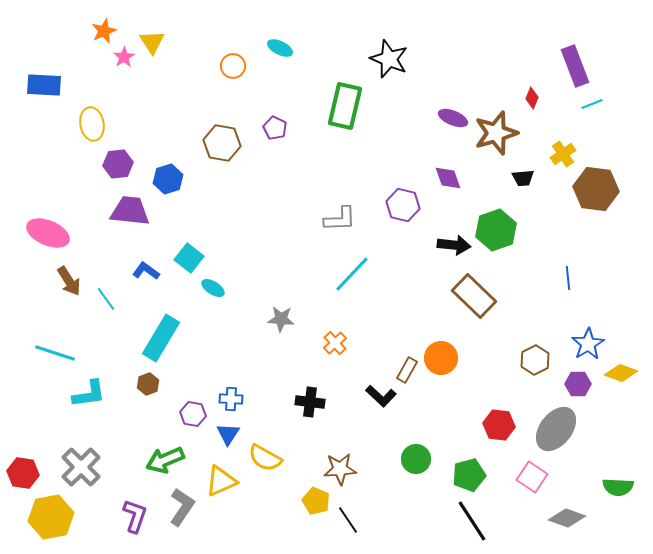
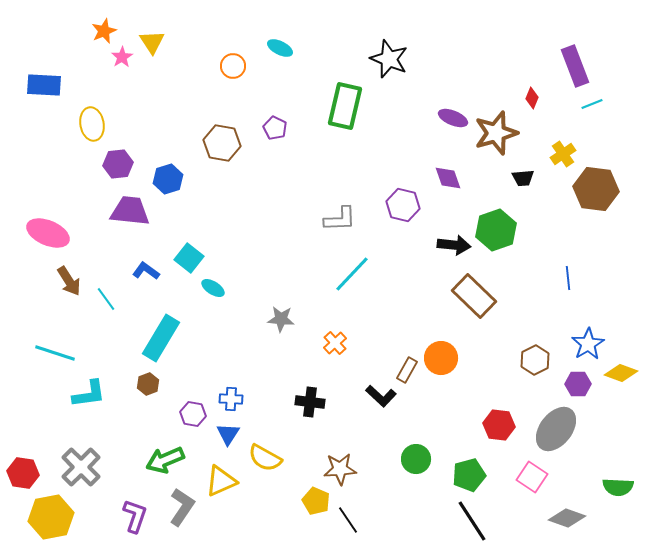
pink star at (124, 57): moved 2 px left
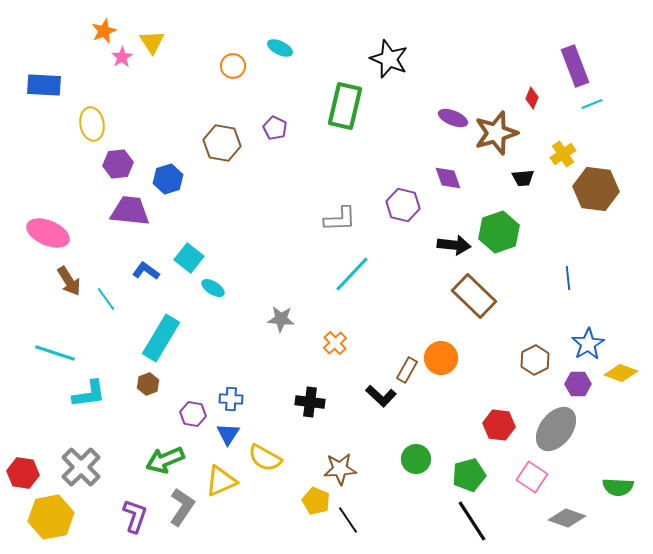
green hexagon at (496, 230): moved 3 px right, 2 px down
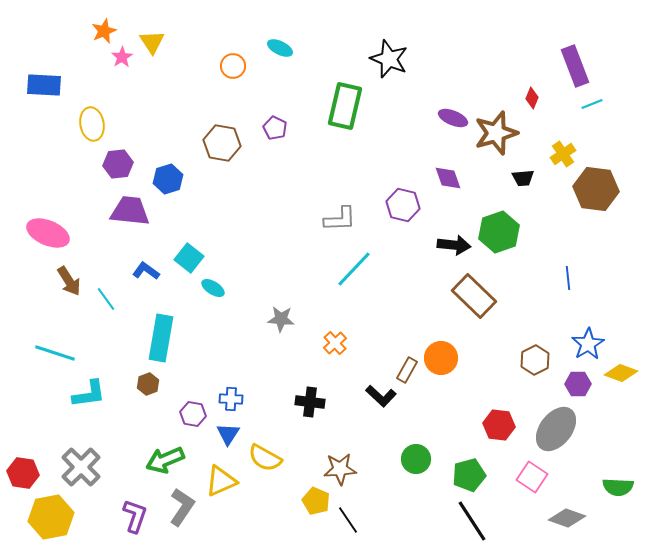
cyan line at (352, 274): moved 2 px right, 5 px up
cyan rectangle at (161, 338): rotated 21 degrees counterclockwise
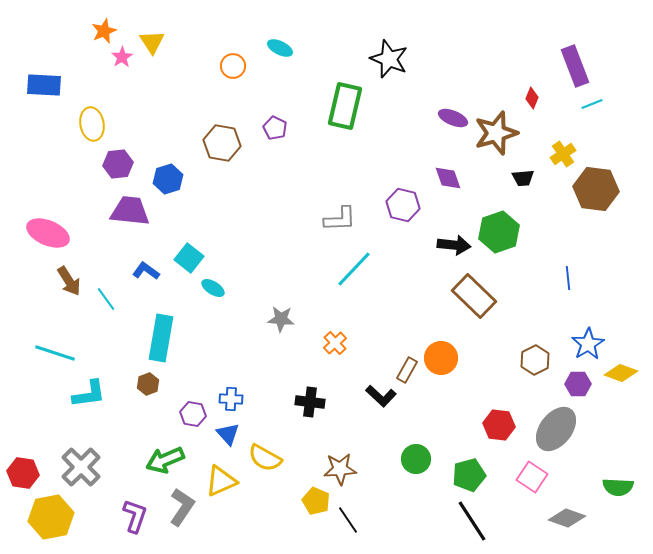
blue triangle at (228, 434): rotated 15 degrees counterclockwise
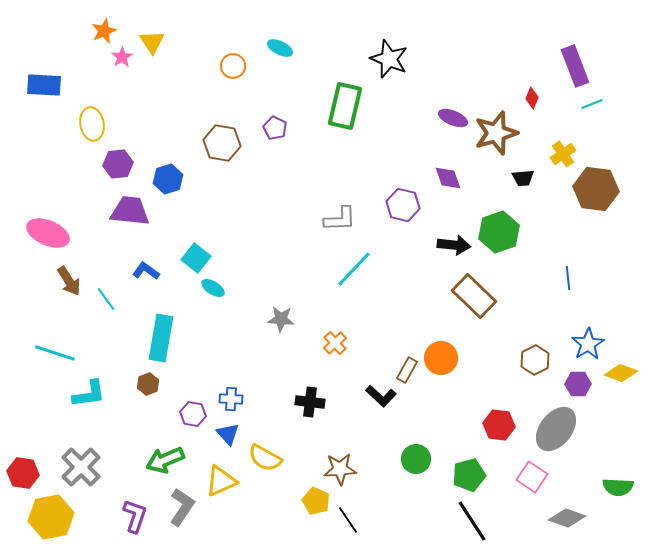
cyan square at (189, 258): moved 7 px right
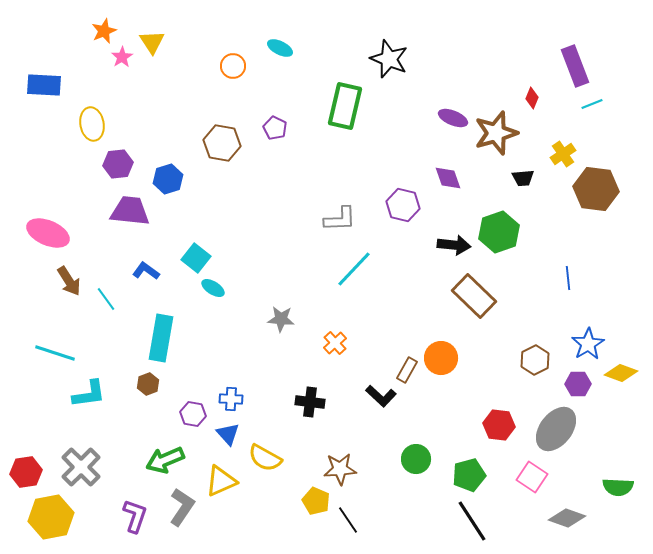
red hexagon at (23, 473): moved 3 px right, 1 px up; rotated 16 degrees counterclockwise
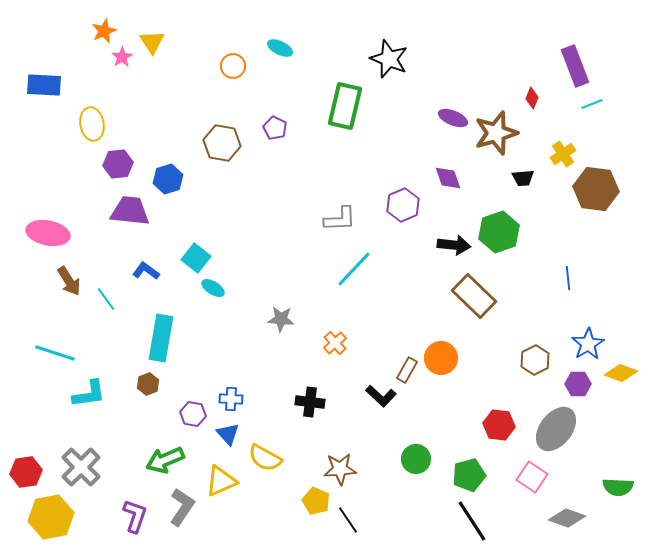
purple hexagon at (403, 205): rotated 24 degrees clockwise
pink ellipse at (48, 233): rotated 12 degrees counterclockwise
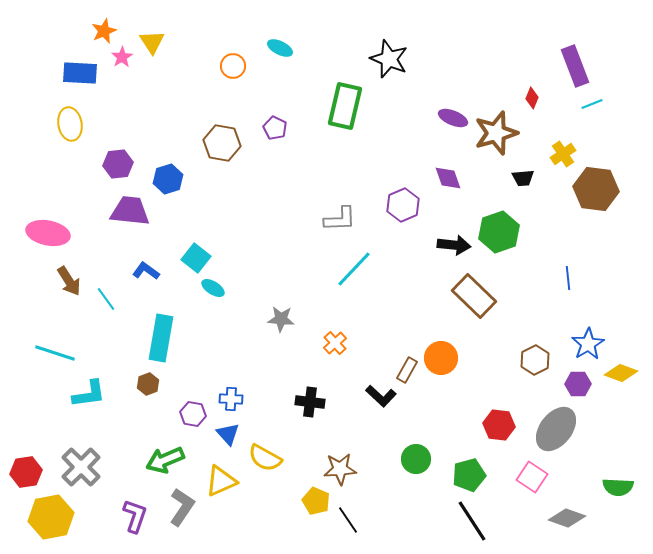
blue rectangle at (44, 85): moved 36 px right, 12 px up
yellow ellipse at (92, 124): moved 22 px left
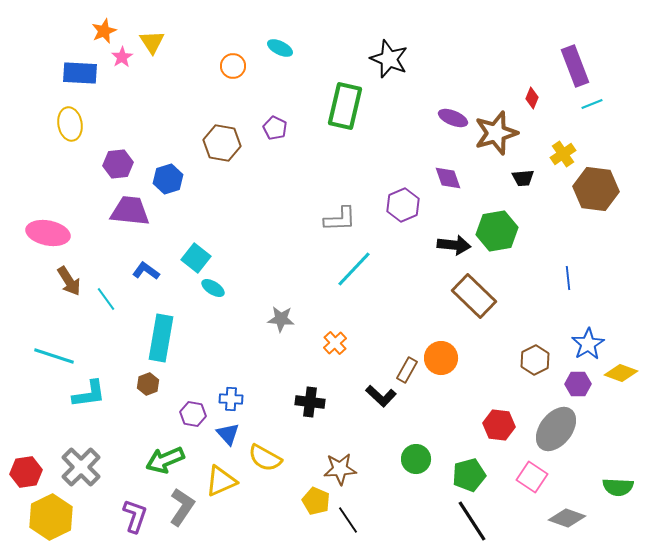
green hexagon at (499, 232): moved 2 px left, 1 px up; rotated 9 degrees clockwise
cyan line at (55, 353): moved 1 px left, 3 px down
yellow hexagon at (51, 517): rotated 15 degrees counterclockwise
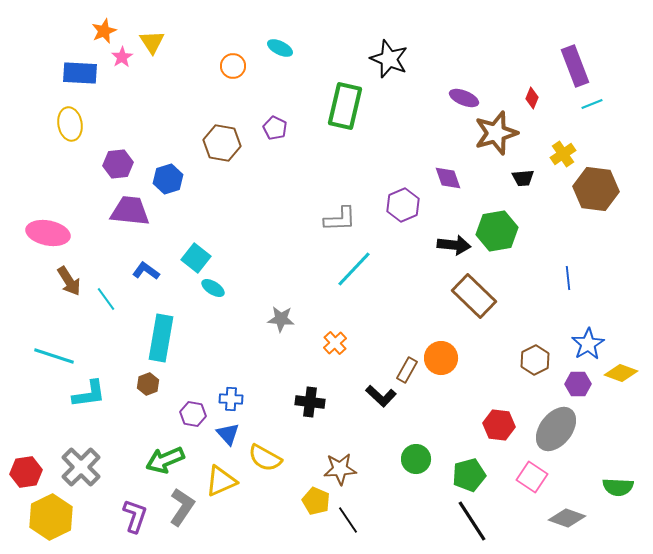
purple ellipse at (453, 118): moved 11 px right, 20 px up
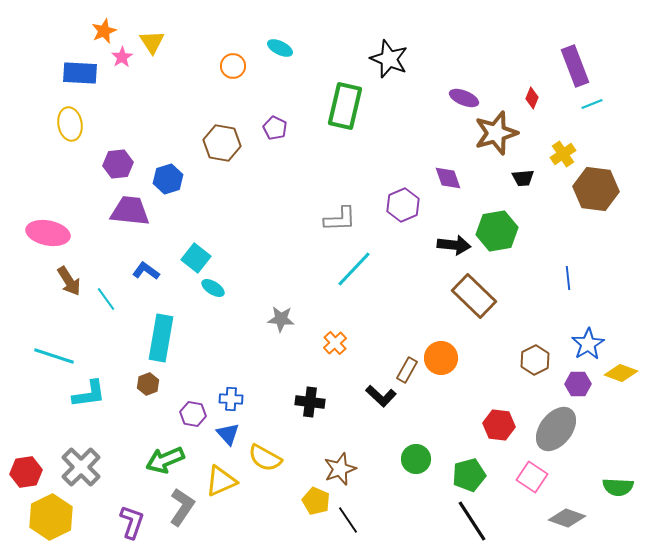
brown star at (340, 469): rotated 16 degrees counterclockwise
purple L-shape at (135, 516): moved 3 px left, 6 px down
